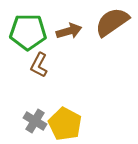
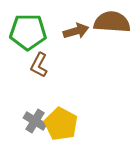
brown semicircle: rotated 39 degrees clockwise
brown arrow: moved 7 px right
yellow pentagon: moved 4 px left
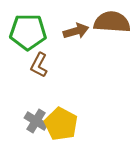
gray cross: moved 1 px right
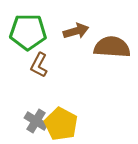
brown semicircle: moved 25 px down
